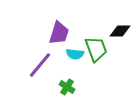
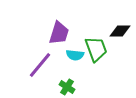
cyan semicircle: moved 1 px down
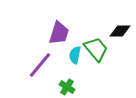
green trapezoid: rotated 20 degrees counterclockwise
cyan semicircle: rotated 96 degrees clockwise
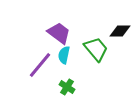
purple trapezoid: rotated 70 degrees counterclockwise
cyan semicircle: moved 11 px left
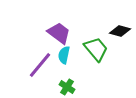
black diamond: rotated 15 degrees clockwise
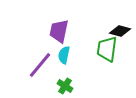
purple trapezoid: moved 2 px up; rotated 115 degrees counterclockwise
green trapezoid: moved 11 px right; rotated 132 degrees counterclockwise
green cross: moved 2 px left, 1 px up
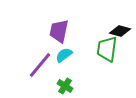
cyan semicircle: rotated 42 degrees clockwise
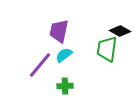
black diamond: rotated 15 degrees clockwise
green cross: rotated 35 degrees counterclockwise
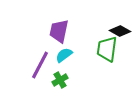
purple line: rotated 12 degrees counterclockwise
green cross: moved 5 px left, 6 px up; rotated 28 degrees counterclockwise
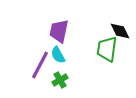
black diamond: rotated 35 degrees clockwise
cyan semicircle: moved 6 px left; rotated 84 degrees counterclockwise
